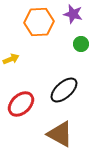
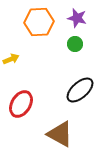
purple star: moved 4 px right, 4 px down
green circle: moved 6 px left
black ellipse: moved 16 px right
red ellipse: rotated 16 degrees counterclockwise
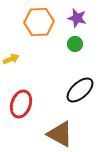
red ellipse: rotated 12 degrees counterclockwise
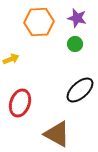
red ellipse: moved 1 px left, 1 px up
brown triangle: moved 3 px left
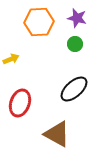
black ellipse: moved 6 px left, 1 px up
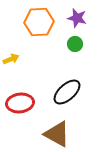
black ellipse: moved 7 px left, 3 px down
red ellipse: rotated 64 degrees clockwise
